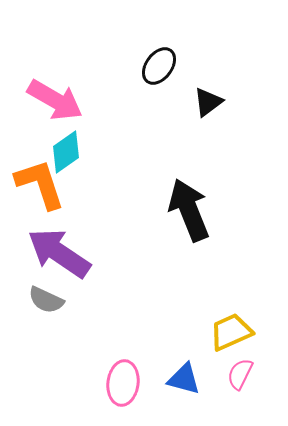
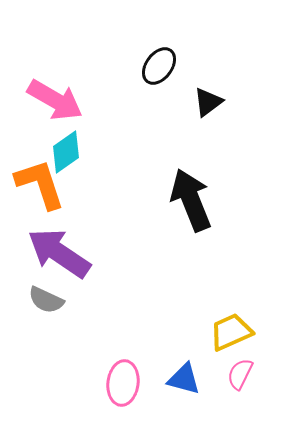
black arrow: moved 2 px right, 10 px up
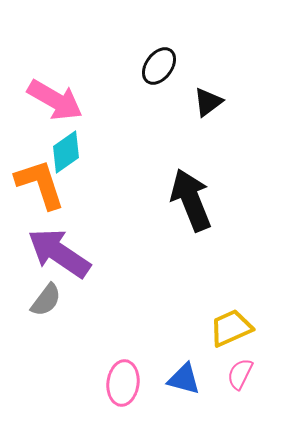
gray semicircle: rotated 78 degrees counterclockwise
yellow trapezoid: moved 4 px up
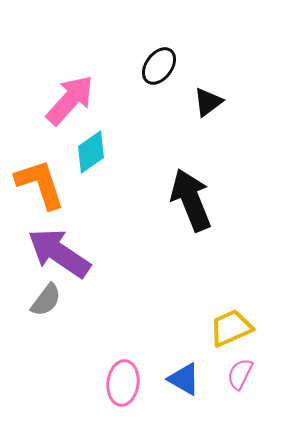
pink arrow: moved 15 px right; rotated 78 degrees counterclockwise
cyan diamond: moved 25 px right
blue triangle: rotated 15 degrees clockwise
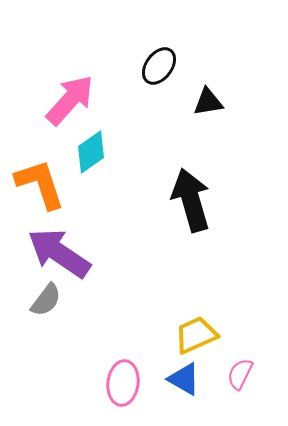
black triangle: rotated 28 degrees clockwise
black arrow: rotated 6 degrees clockwise
yellow trapezoid: moved 35 px left, 7 px down
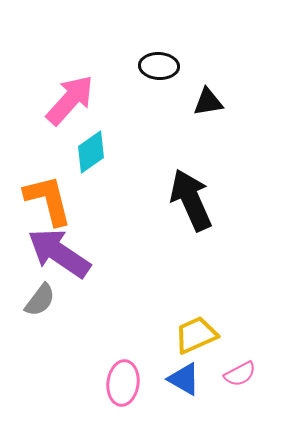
black ellipse: rotated 57 degrees clockwise
orange L-shape: moved 8 px right, 16 px down; rotated 4 degrees clockwise
black arrow: rotated 8 degrees counterclockwise
gray semicircle: moved 6 px left
pink semicircle: rotated 144 degrees counterclockwise
